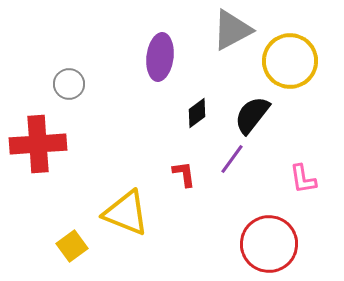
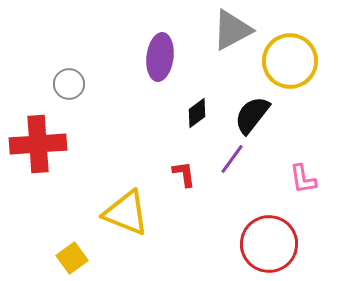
yellow square: moved 12 px down
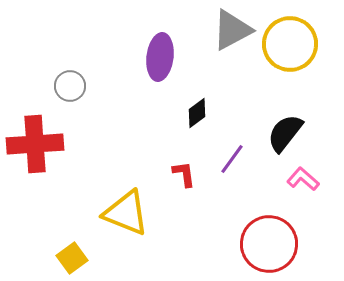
yellow circle: moved 17 px up
gray circle: moved 1 px right, 2 px down
black semicircle: moved 33 px right, 18 px down
red cross: moved 3 px left
pink L-shape: rotated 140 degrees clockwise
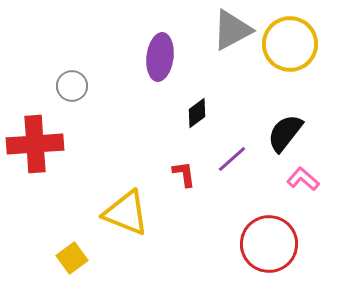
gray circle: moved 2 px right
purple line: rotated 12 degrees clockwise
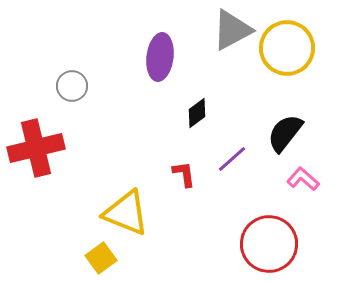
yellow circle: moved 3 px left, 4 px down
red cross: moved 1 px right, 4 px down; rotated 10 degrees counterclockwise
yellow square: moved 29 px right
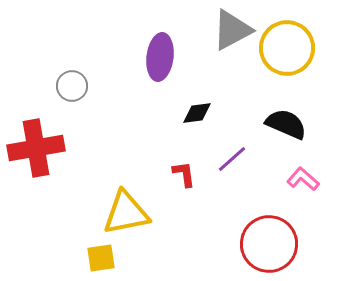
black diamond: rotated 28 degrees clockwise
black semicircle: moved 1 px right, 9 px up; rotated 75 degrees clockwise
red cross: rotated 4 degrees clockwise
yellow triangle: rotated 33 degrees counterclockwise
yellow square: rotated 28 degrees clockwise
